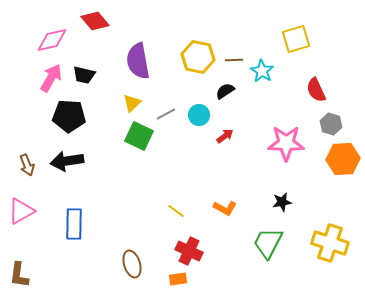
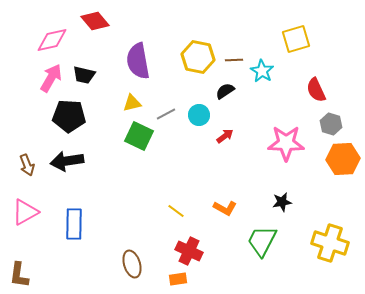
yellow triangle: rotated 30 degrees clockwise
pink triangle: moved 4 px right, 1 px down
green trapezoid: moved 6 px left, 2 px up
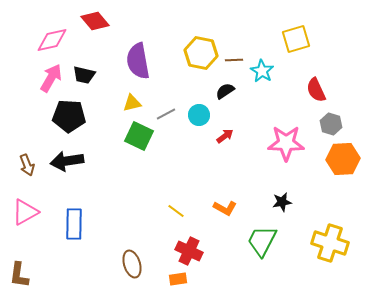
yellow hexagon: moved 3 px right, 4 px up
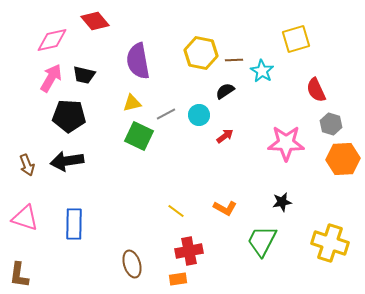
pink triangle: moved 6 px down; rotated 48 degrees clockwise
red cross: rotated 36 degrees counterclockwise
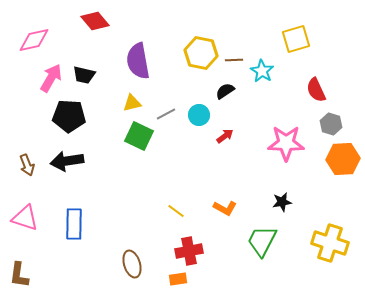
pink diamond: moved 18 px left
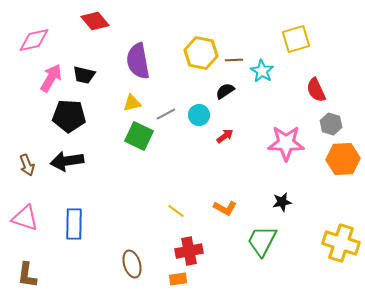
yellow cross: moved 11 px right
brown L-shape: moved 8 px right
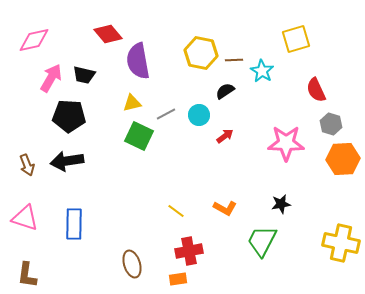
red diamond: moved 13 px right, 13 px down
black star: moved 1 px left, 2 px down
yellow cross: rotated 6 degrees counterclockwise
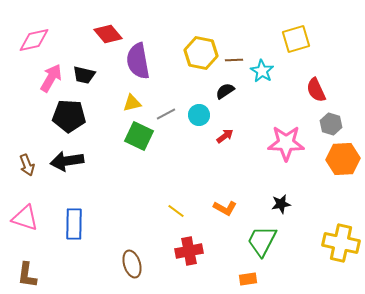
orange rectangle: moved 70 px right
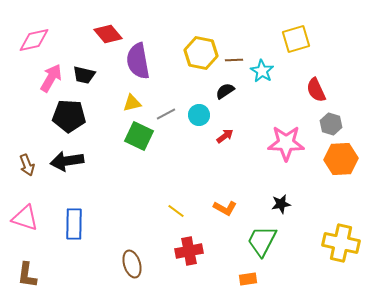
orange hexagon: moved 2 px left
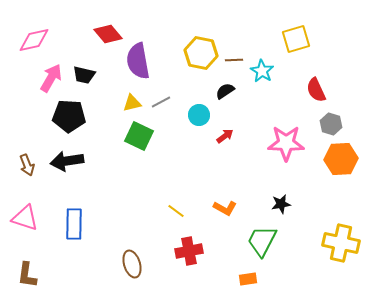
gray line: moved 5 px left, 12 px up
